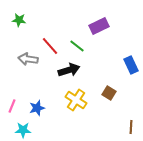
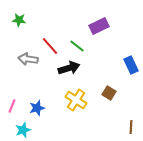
black arrow: moved 2 px up
cyan star: rotated 21 degrees counterclockwise
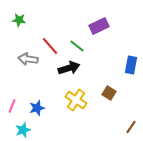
blue rectangle: rotated 36 degrees clockwise
brown line: rotated 32 degrees clockwise
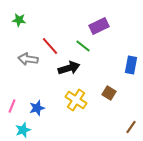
green line: moved 6 px right
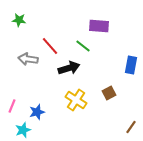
purple rectangle: rotated 30 degrees clockwise
brown square: rotated 32 degrees clockwise
blue star: moved 4 px down
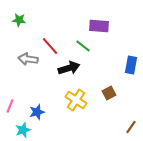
pink line: moved 2 px left
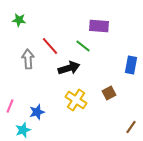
gray arrow: rotated 78 degrees clockwise
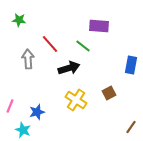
red line: moved 2 px up
cyan star: rotated 28 degrees counterclockwise
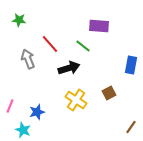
gray arrow: rotated 18 degrees counterclockwise
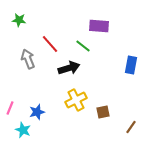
brown square: moved 6 px left, 19 px down; rotated 16 degrees clockwise
yellow cross: rotated 30 degrees clockwise
pink line: moved 2 px down
